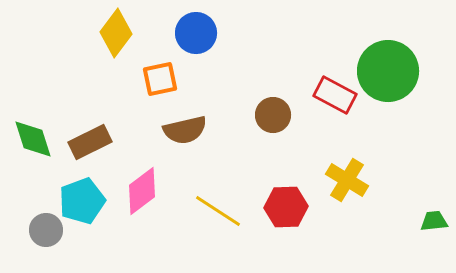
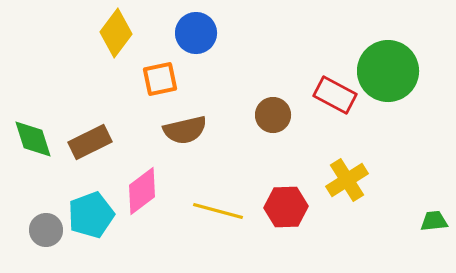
yellow cross: rotated 27 degrees clockwise
cyan pentagon: moved 9 px right, 14 px down
yellow line: rotated 18 degrees counterclockwise
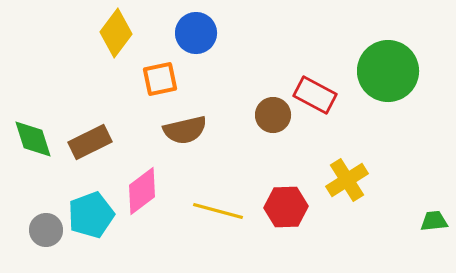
red rectangle: moved 20 px left
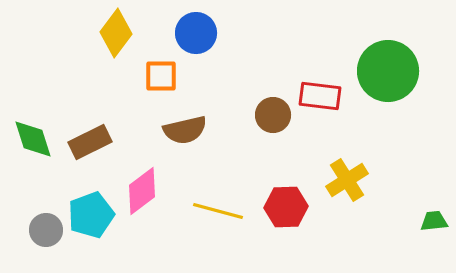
orange square: moved 1 px right, 3 px up; rotated 12 degrees clockwise
red rectangle: moved 5 px right, 1 px down; rotated 21 degrees counterclockwise
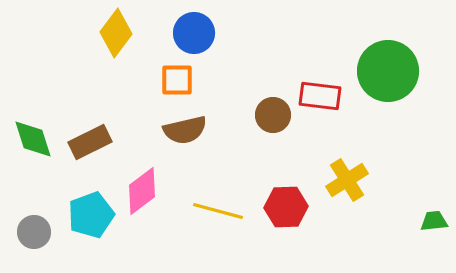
blue circle: moved 2 px left
orange square: moved 16 px right, 4 px down
gray circle: moved 12 px left, 2 px down
